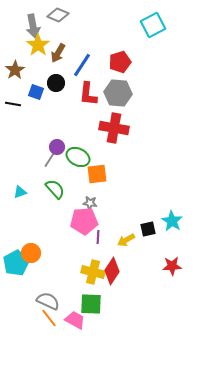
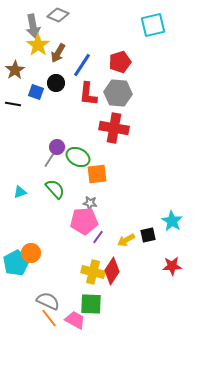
cyan square: rotated 15 degrees clockwise
black square: moved 6 px down
purple line: rotated 32 degrees clockwise
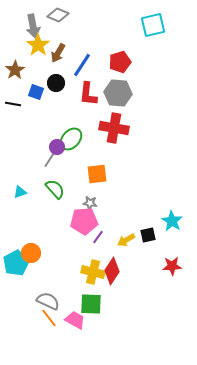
green ellipse: moved 7 px left, 18 px up; rotated 75 degrees counterclockwise
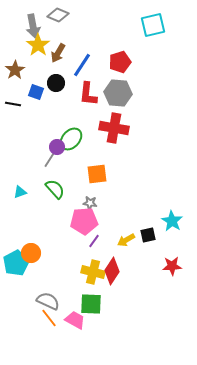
purple line: moved 4 px left, 4 px down
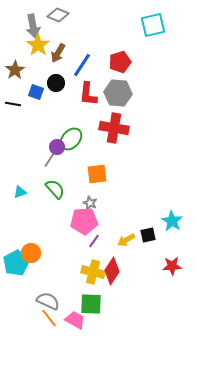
gray star: rotated 16 degrees clockwise
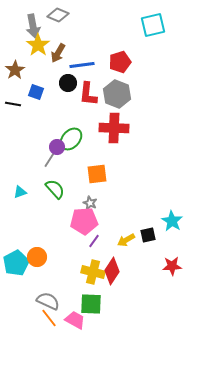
blue line: rotated 50 degrees clockwise
black circle: moved 12 px right
gray hexagon: moved 1 px left, 1 px down; rotated 16 degrees clockwise
red cross: rotated 8 degrees counterclockwise
orange circle: moved 6 px right, 4 px down
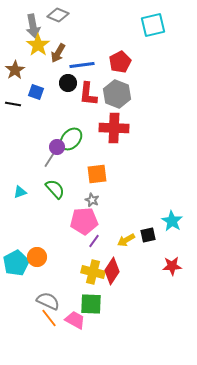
red pentagon: rotated 10 degrees counterclockwise
gray star: moved 2 px right, 3 px up
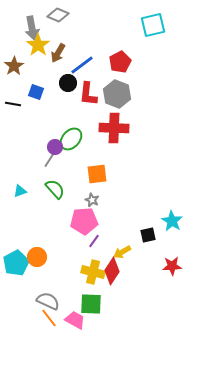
gray arrow: moved 1 px left, 2 px down
blue line: rotated 30 degrees counterclockwise
brown star: moved 1 px left, 4 px up
purple circle: moved 2 px left
cyan triangle: moved 1 px up
yellow arrow: moved 4 px left, 12 px down
